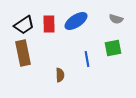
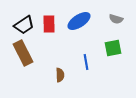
blue ellipse: moved 3 px right
brown rectangle: rotated 15 degrees counterclockwise
blue line: moved 1 px left, 3 px down
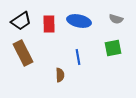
blue ellipse: rotated 45 degrees clockwise
black trapezoid: moved 3 px left, 4 px up
blue line: moved 8 px left, 5 px up
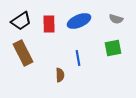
blue ellipse: rotated 35 degrees counterclockwise
blue line: moved 1 px down
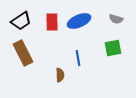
red rectangle: moved 3 px right, 2 px up
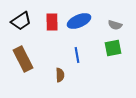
gray semicircle: moved 1 px left, 6 px down
brown rectangle: moved 6 px down
blue line: moved 1 px left, 3 px up
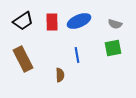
black trapezoid: moved 2 px right
gray semicircle: moved 1 px up
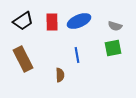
gray semicircle: moved 2 px down
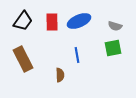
black trapezoid: rotated 20 degrees counterclockwise
